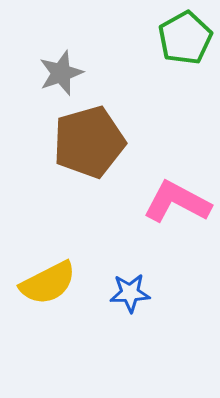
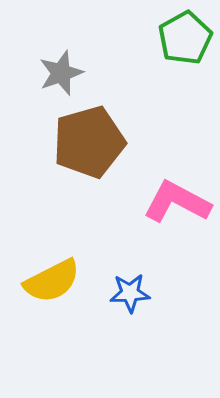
yellow semicircle: moved 4 px right, 2 px up
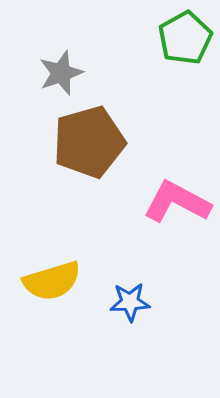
yellow semicircle: rotated 10 degrees clockwise
blue star: moved 9 px down
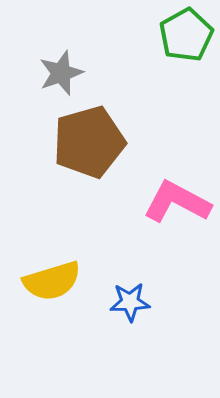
green pentagon: moved 1 px right, 3 px up
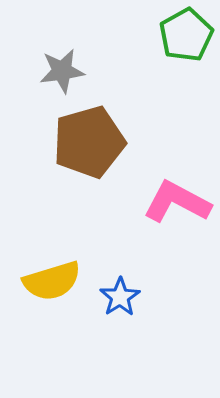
gray star: moved 1 px right, 2 px up; rotated 12 degrees clockwise
blue star: moved 10 px left, 5 px up; rotated 30 degrees counterclockwise
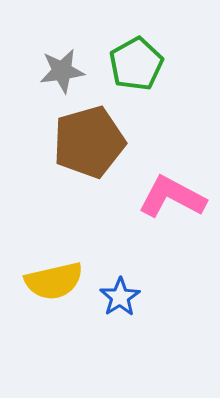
green pentagon: moved 50 px left, 29 px down
pink L-shape: moved 5 px left, 5 px up
yellow semicircle: moved 2 px right; rotated 4 degrees clockwise
